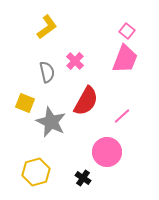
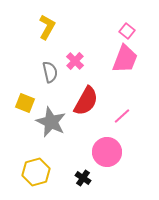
yellow L-shape: rotated 25 degrees counterclockwise
gray semicircle: moved 3 px right
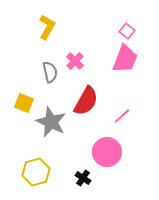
yellow square: moved 1 px left
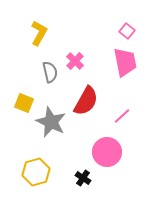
yellow L-shape: moved 8 px left, 6 px down
pink trapezoid: moved 3 px down; rotated 32 degrees counterclockwise
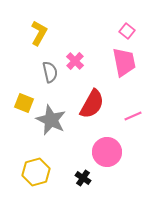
pink trapezoid: moved 1 px left
red semicircle: moved 6 px right, 3 px down
pink line: moved 11 px right; rotated 18 degrees clockwise
gray star: moved 2 px up
